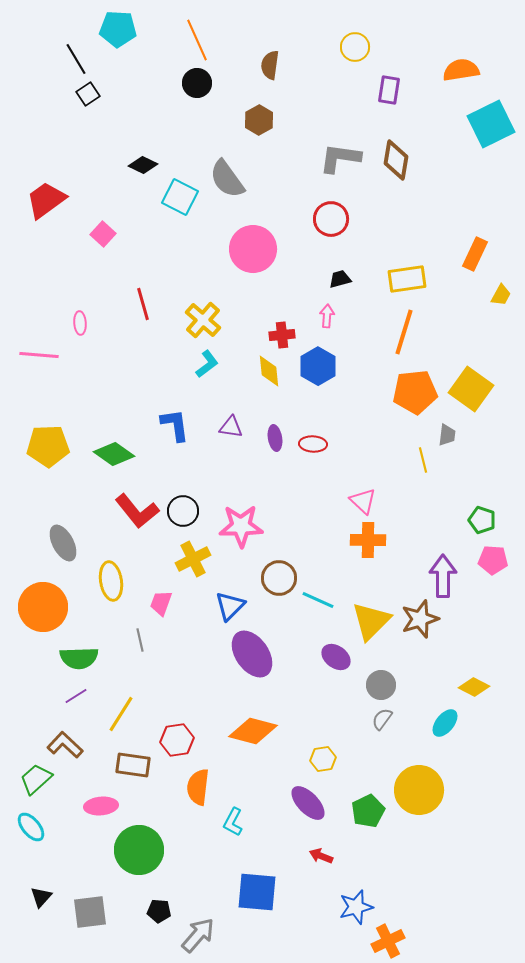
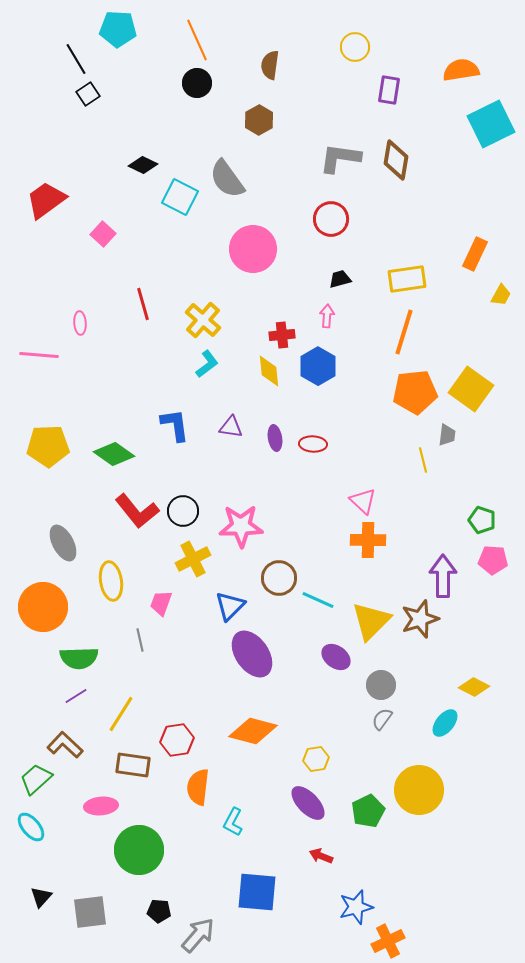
yellow hexagon at (323, 759): moved 7 px left
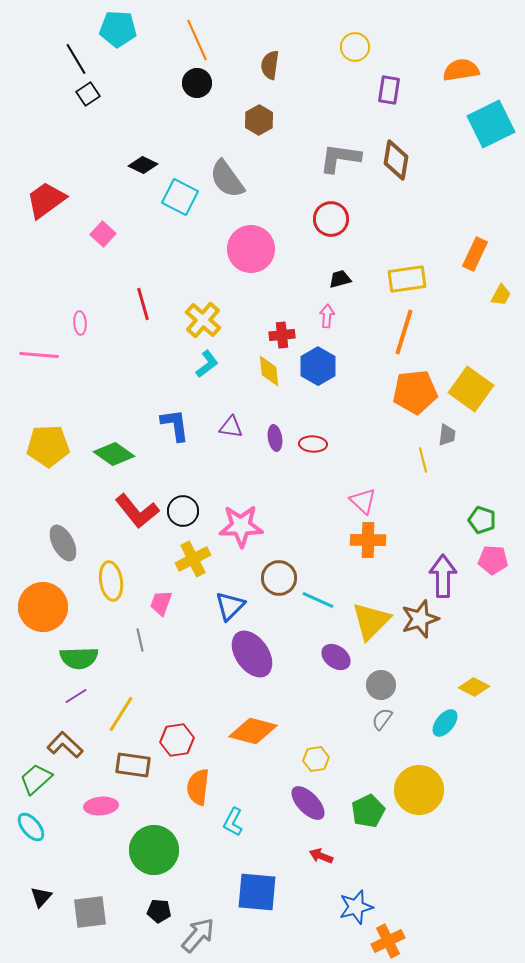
pink circle at (253, 249): moved 2 px left
green circle at (139, 850): moved 15 px right
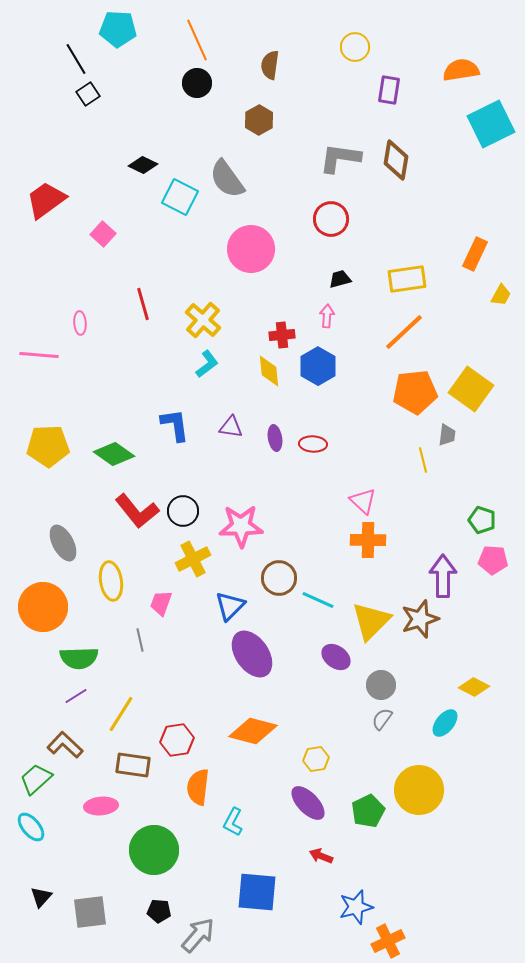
orange line at (404, 332): rotated 30 degrees clockwise
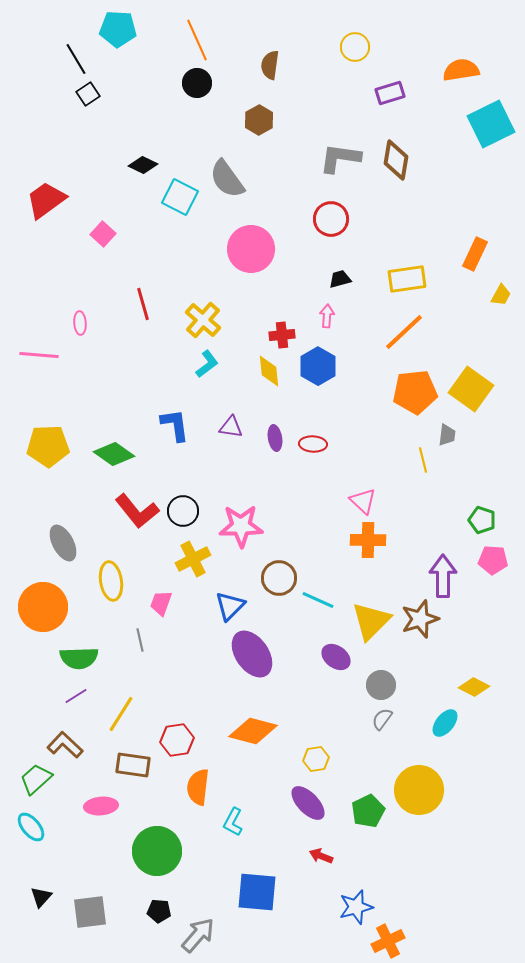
purple rectangle at (389, 90): moved 1 px right, 3 px down; rotated 64 degrees clockwise
green circle at (154, 850): moved 3 px right, 1 px down
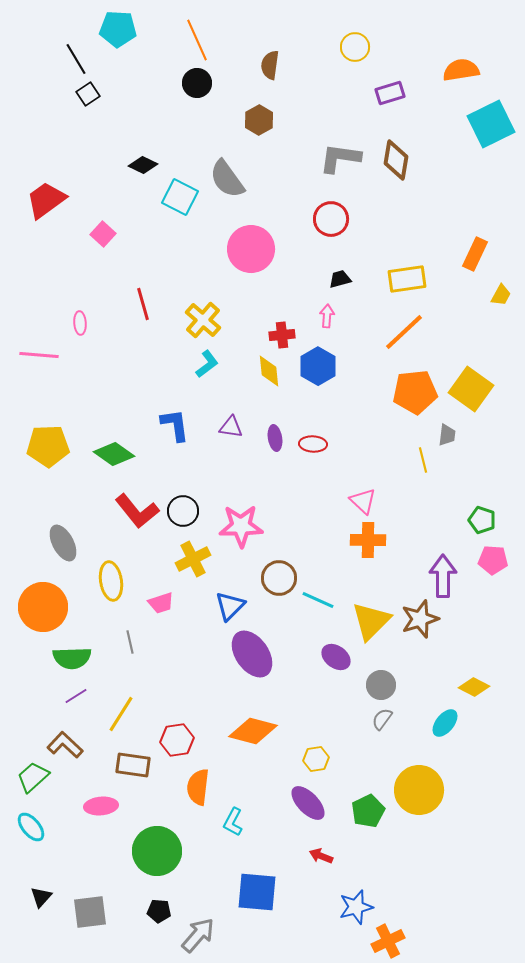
pink trapezoid at (161, 603): rotated 128 degrees counterclockwise
gray line at (140, 640): moved 10 px left, 2 px down
green semicircle at (79, 658): moved 7 px left
green trapezoid at (36, 779): moved 3 px left, 2 px up
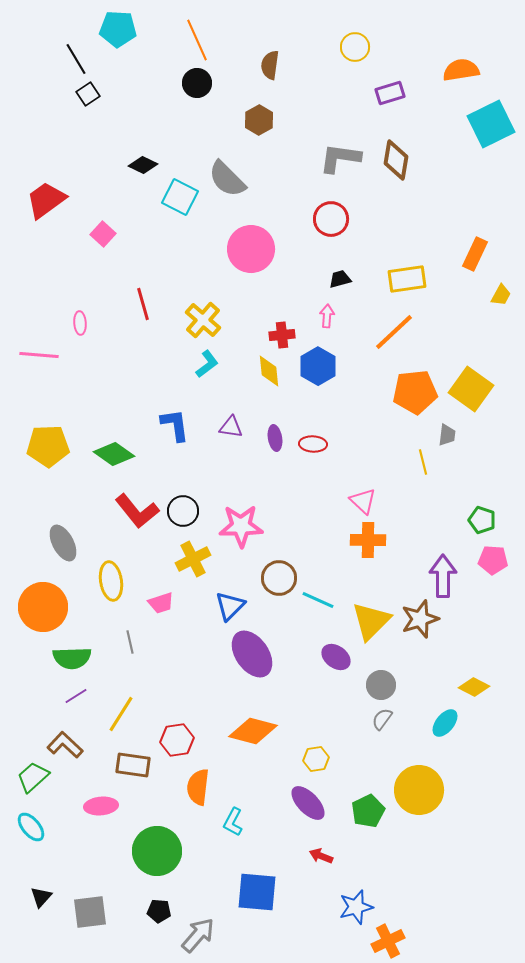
gray semicircle at (227, 179): rotated 9 degrees counterclockwise
orange line at (404, 332): moved 10 px left
yellow line at (423, 460): moved 2 px down
